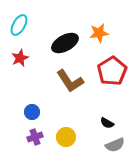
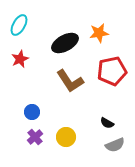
red star: moved 1 px down
red pentagon: rotated 20 degrees clockwise
purple cross: rotated 21 degrees counterclockwise
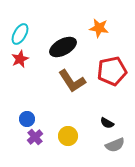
cyan ellipse: moved 1 px right, 9 px down
orange star: moved 5 px up; rotated 18 degrees clockwise
black ellipse: moved 2 px left, 4 px down
brown L-shape: moved 2 px right
blue circle: moved 5 px left, 7 px down
yellow circle: moved 2 px right, 1 px up
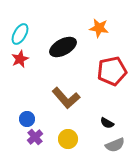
brown L-shape: moved 6 px left, 17 px down; rotated 8 degrees counterclockwise
yellow circle: moved 3 px down
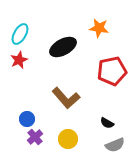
red star: moved 1 px left, 1 px down
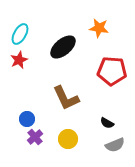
black ellipse: rotated 12 degrees counterclockwise
red pentagon: rotated 16 degrees clockwise
brown L-shape: rotated 16 degrees clockwise
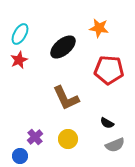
red pentagon: moved 3 px left, 1 px up
blue circle: moved 7 px left, 37 px down
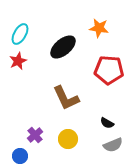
red star: moved 1 px left, 1 px down
purple cross: moved 2 px up
gray semicircle: moved 2 px left
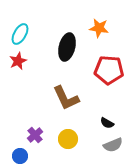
black ellipse: moved 4 px right; rotated 36 degrees counterclockwise
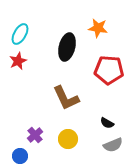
orange star: moved 1 px left
